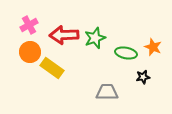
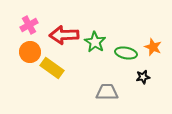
green star: moved 4 px down; rotated 20 degrees counterclockwise
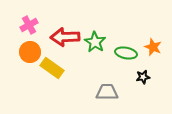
red arrow: moved 1 px right, 2 px down
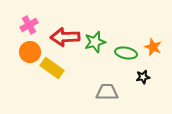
green star: rotated 25 degrees clockwise
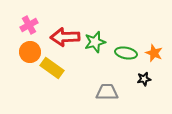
orange star: moved 1 px right, 6 px down
black star: moved 1 px right, 2 px down
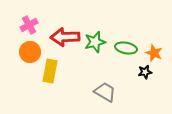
green ellipse: moved 5 px up
yellow rectangle: moved 2 px left, 3 px down; rotated 65 degrees clockwise
black star: moved 1 px right, 7 px up
gray trapezoid: moved 2 px left; rotated 30 degrees clockwise
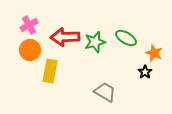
green ellipse: moved 10 px up; rotated 20 degrees clockwise
orange circle: moved 2 px up
black star: rotated 24 degrees counterclockwise
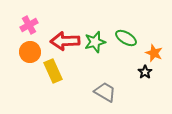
red arrow: moved 4 px down
orange circle: moved 2 px down
yellow rectangle: moved 3 px right; rotated 35 degrees counterclockwise
